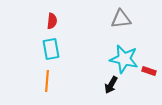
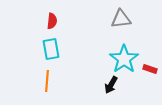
cyan star: rotated 24 degrees clockwise
red rectangle: moved 1 px right, 2 px up
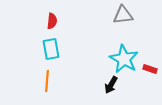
gray triangle: moved 2 px right, 4 px up
cyan star: rotated 8 degrees counterclockwise
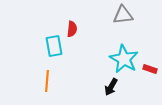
red semicircle: moved 20 px right, 8 px down
cyan rectangle: moved 3 px right, 3 px up
black arrow: moved 2 px down
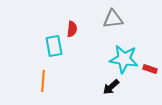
gray triangle: moved 10 px left, 4 px down
cyan star: rotated 20 degrees counterclockwise
orange line: moved 4 px left
black arrow: rotated 18 degrees clockwise
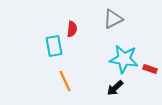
gray triangle: rotated 20 degrees counterclockwise
orange line: moved 22 px right; rotated 30 degrees counterclockwise
black arrow: moved 4 px right, 1 px down
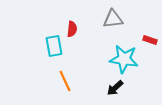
gray triangle: rotated 20 degrees clockwise
red rectangle: moved 29 px up
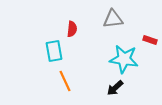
cyan rectangle: moved 5 px down
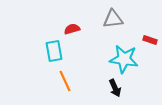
red semicircle: rotated 112 degrees counterclockwise
black arrow: rotated 72 degrees counterclockwise
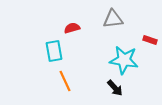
red semicircle: moved 1 px up
cyan star: moved 1 px down
black arrow: rotated 18 degrees counterclockwise
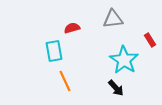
red rectangle: rotated 40 degrees clockwise
cyan star: rotated 24 degrees clockwise
black arrow: moved 1 px right
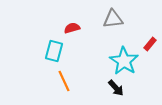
red rectangle: moved 4 px down; rotated 72 degrees clockwise
cyan rectangle: rotated 25 degrees clockwise
cyan star: moved 1 px down
orange line: moved 1 px left
